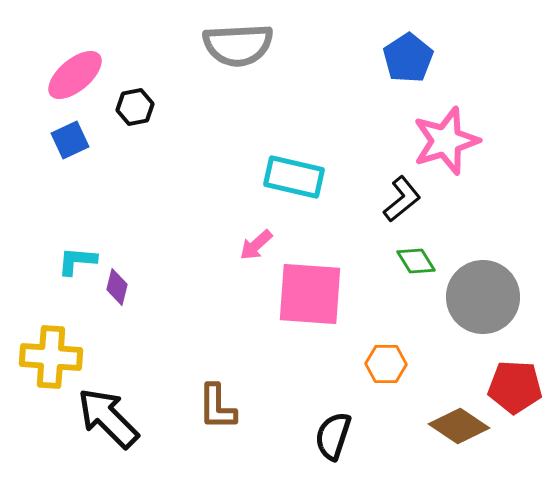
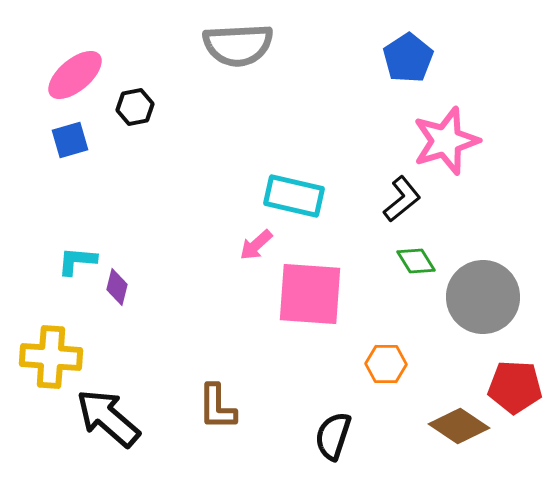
blue square: rotated 9 degrees clockwise
cyan rectangle: moved 19 px down
black arrow: rotated 4 degrees counterclockwise
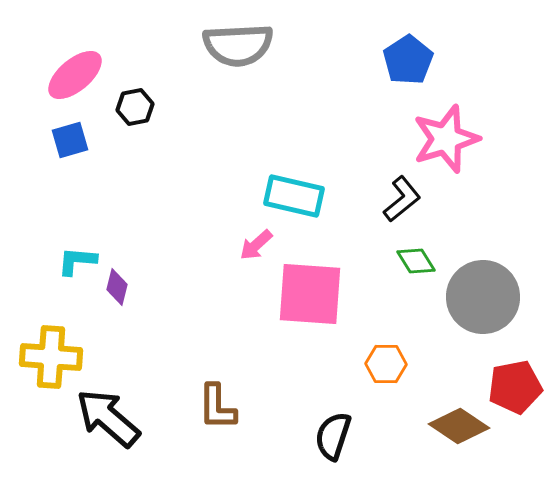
blue pentagon: moved 2 px down
pink star: moved 2 px up
red pentagon: rotated 14 degrees counterclockwise
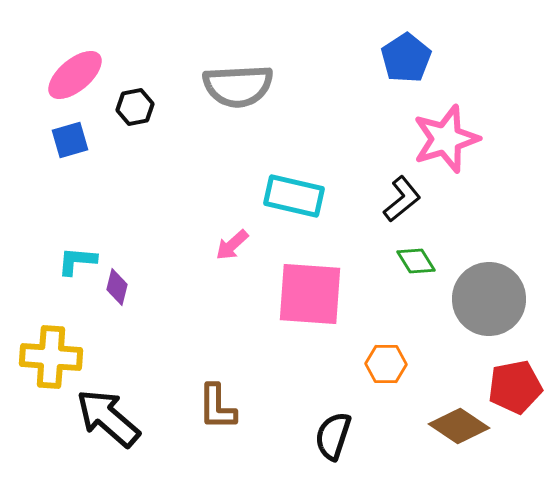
gray semicircle: moved 41 px down
blue pentagon: moved 2 px left, 2 px up
pink arrow: moved 24 px left
gray circle: moved 6 px right, 2 px down
